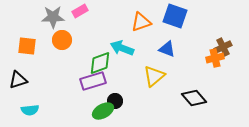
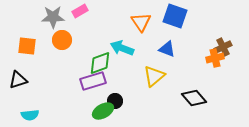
orange triangle: rotated 45 degrees counterclockwise
cyan semicircle: moved 5 px down
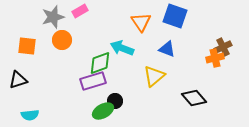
gray star: rotated 15 degrees counterclockwise
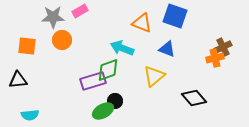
gray star: rotated 15 degrees clockwise
orange triangle: moved 1 px right, 1 px down; rotated 35 degrees counterclockwise
green diamond: moved 8 px right, 7 px down
black triangle: rotated 12 degrees clockwise
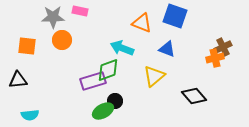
pink rectangle: rotated 42 degrees clockwise
black diamond: moved 2 px up
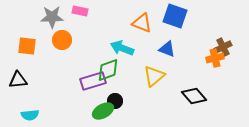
gray star: moved 1 px left
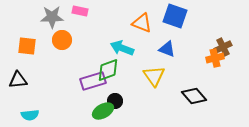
yellow triangle: rotated 25 degrees counterclockwise
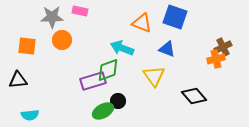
blue square: moved 1 px down
orange cross: moved 1 px right, 1 px down
black circle: moved 3 px right
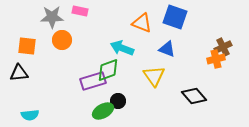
black triangle: moved 1 px right, 7 px up
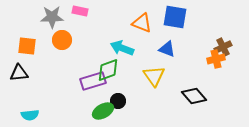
blue square: rotated 10 degrees counterclockwise
